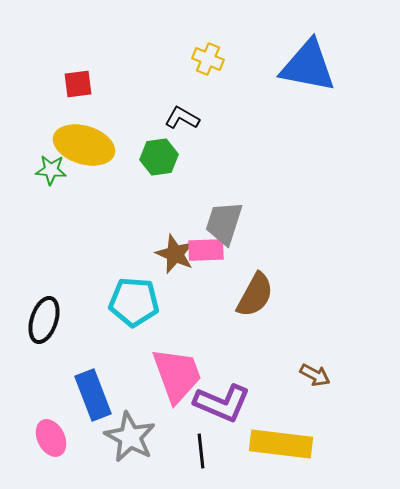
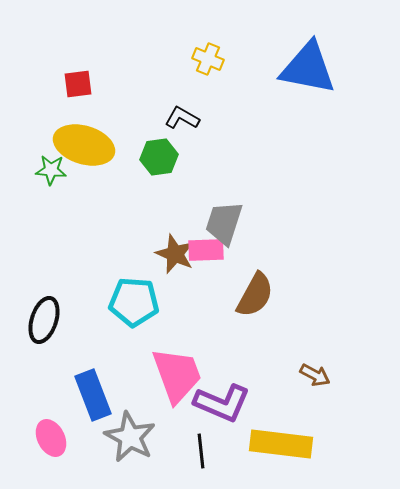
blue triangle: moved 2 px down
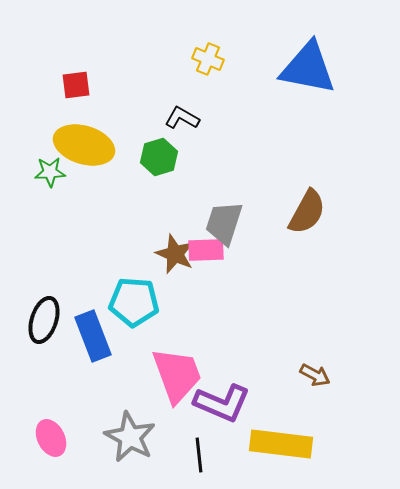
red square: moved 2 px left, 1 px down
green hexagon: rotated 9 degrees counterclockwise
green star: moved 1 px left, 2 px down; rotated 8 degrees counterclockwise
brown semicircle: moved 52 px right, 83 px up
blue rectangle: moved 59 px up
black line: moved 2 px left, 4 px down
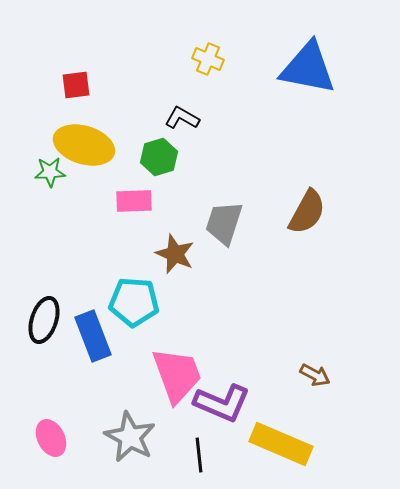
pink rectangle: moved 72 px left, 49 px up
yellow rectangle: rotated 16 degrees clockwise
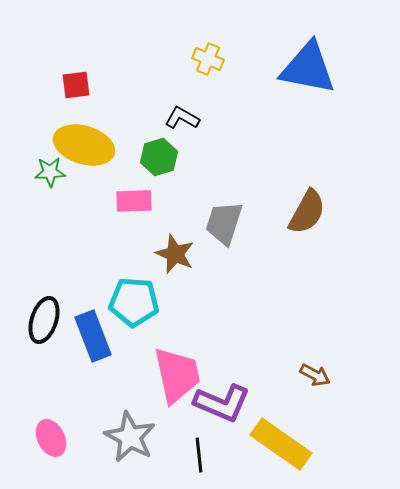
pink trapezoid: rotated 8 degrees clockwise
yellow rectangle: rotated 12 degrees clockwise
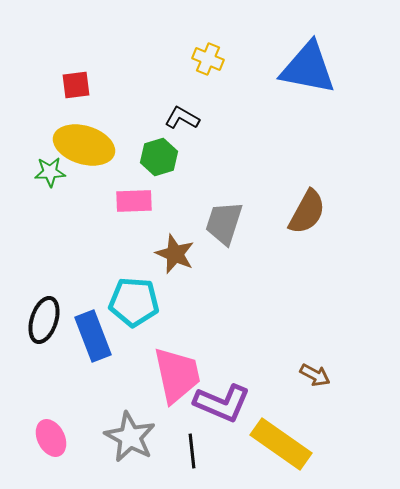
black line: moved 7 px left, 4 px up
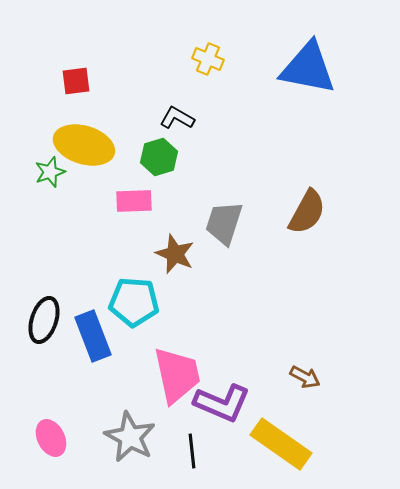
red square: moved 4 px up
black L-shape: moved 5 px left
green star: rotated 16 degrees counterclockwise
brown arrow: moved 10 px left, 2 px down
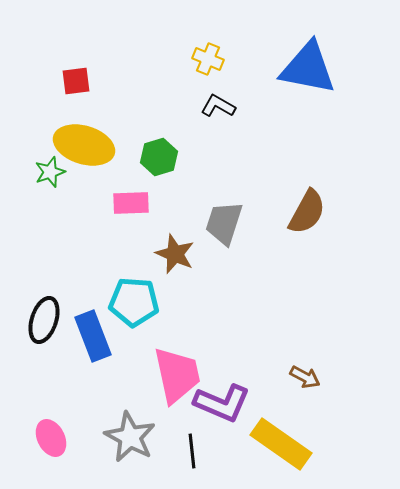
black L-shape: moved 41 px right, 12 px up
pink rectangle: moved 3 px left, 2 px down
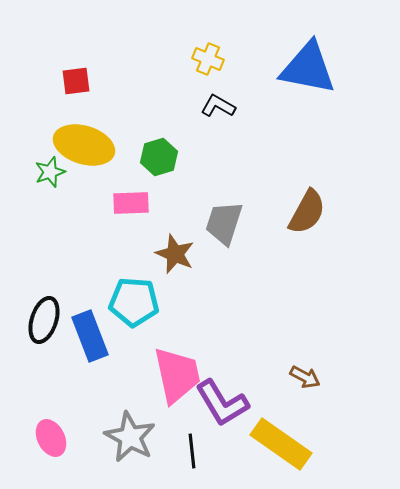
blue rectangle: moved 3 px left
purple L-shape: rotated 36 degrees clockwise
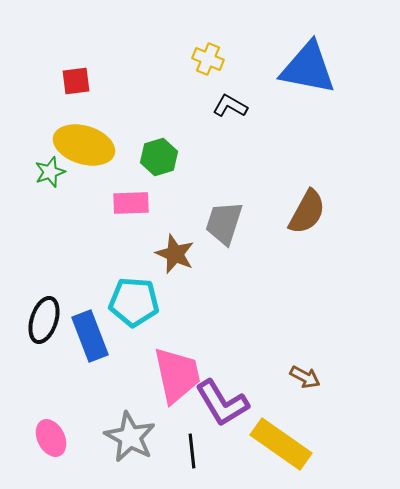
black L-shape: moved 12 px right
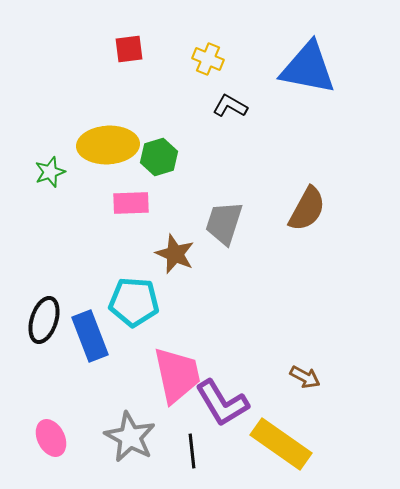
red square: moved 53 px right, 32 px up
yellow ellipse: moved 24 px right; rotated 20 degrees counterclockwise
brown semicircle: moved 3 px up
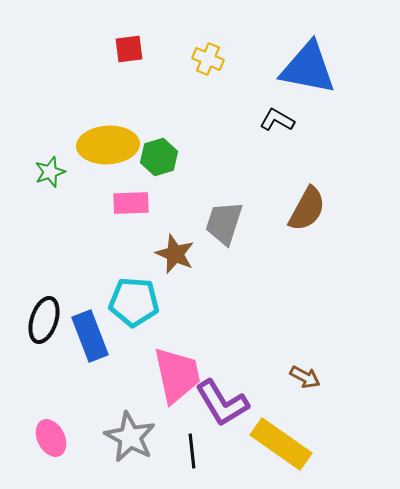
black L-shape: moved 47 px right, 14 px down
